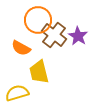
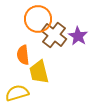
orange circle: moved 1 px up
orange semicircle: moved 2 px right, 7 px down; rotated 54 degrees clockwise
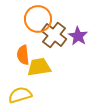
yellow trapezoid: moved 5 px up; rotated 95 degrees clockwise
yellow semicircle: moved 3 px right, 2 px down
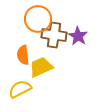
brown cross: rotated 30 degrees counterclockwise
yellow trapezoid: moved 2 px right; rotated 15 degrees counterclockwise
yellow semicircle: moved 6 px up; rotated 10 degrees counterclockwise
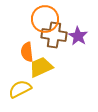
orange circle: moved 7 px right
orange semicircle: moved 4 px right, 3 px up
